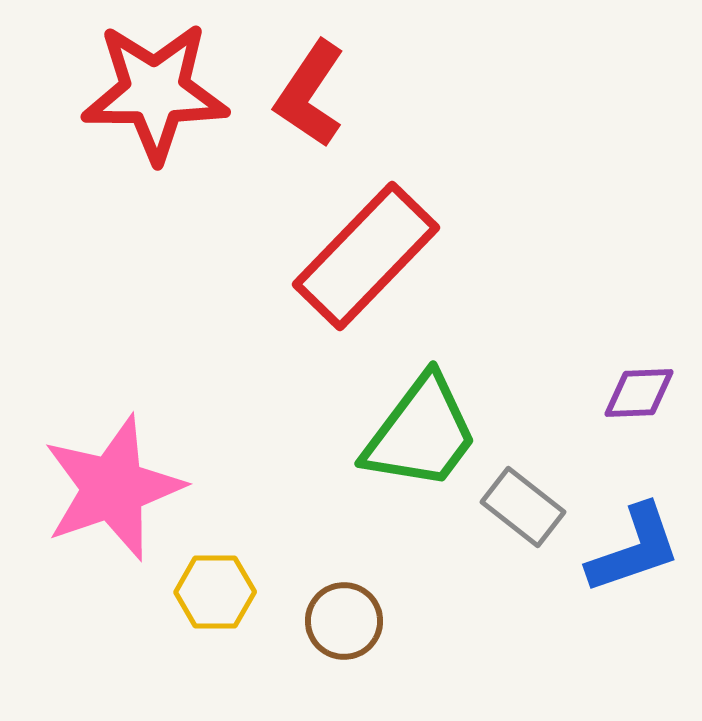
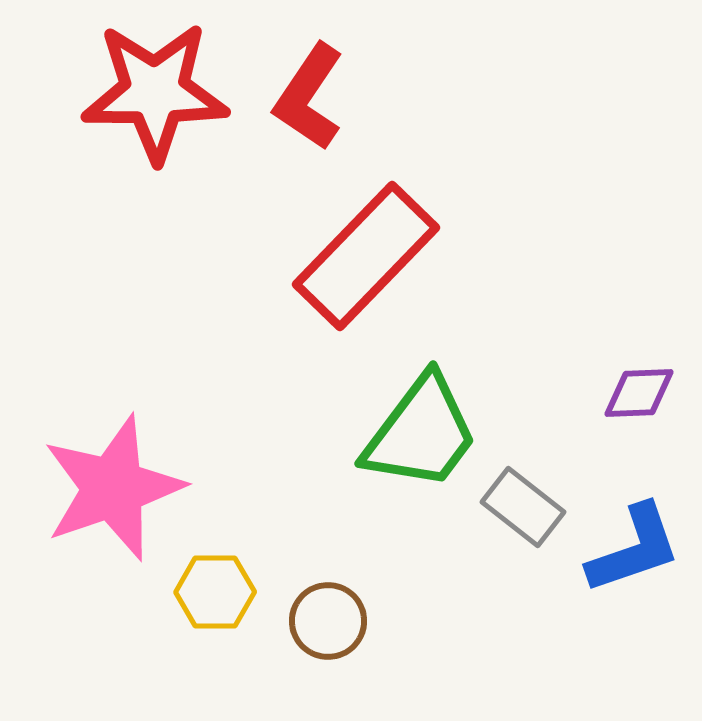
red L-shape: moved 1 px left, 3 px down
brown circle: moved 16 px left
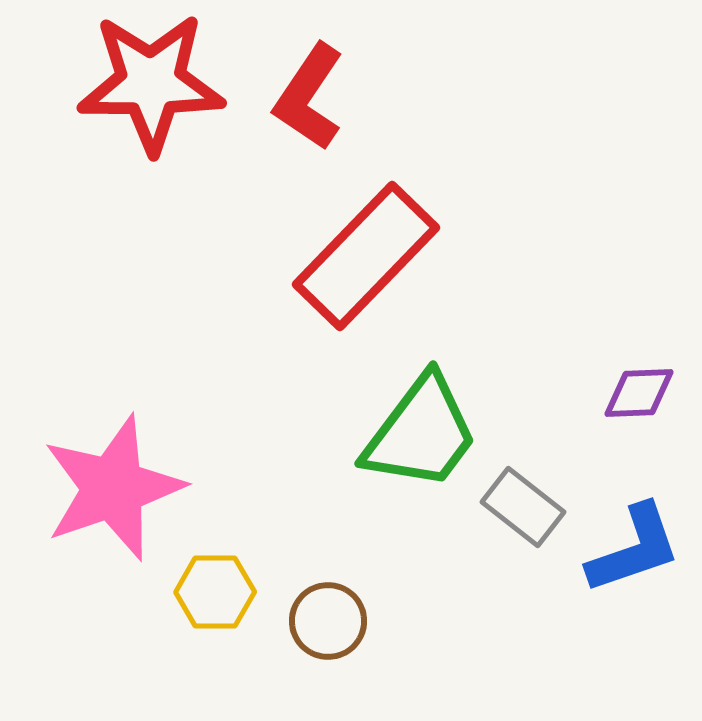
red star: moved 4 px left, 9 px up
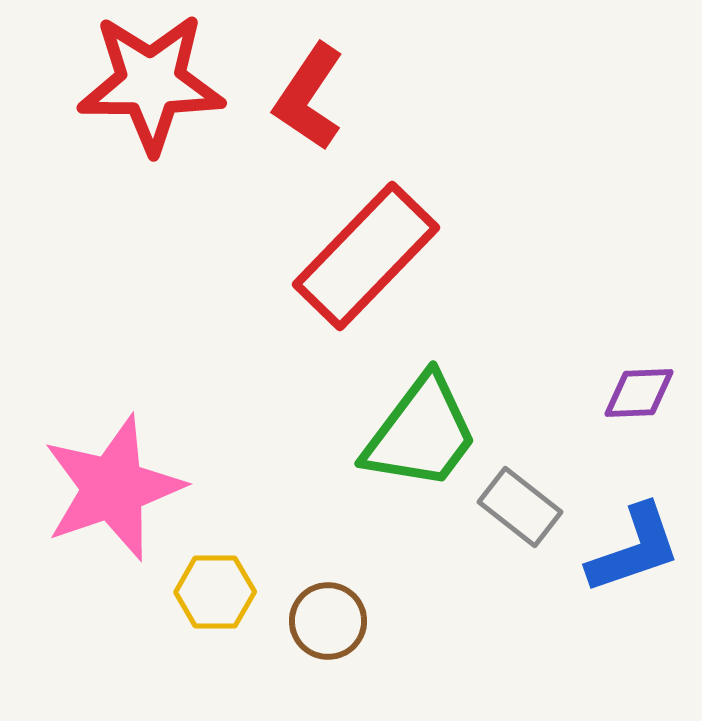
gray rectangle: moved 3 px left
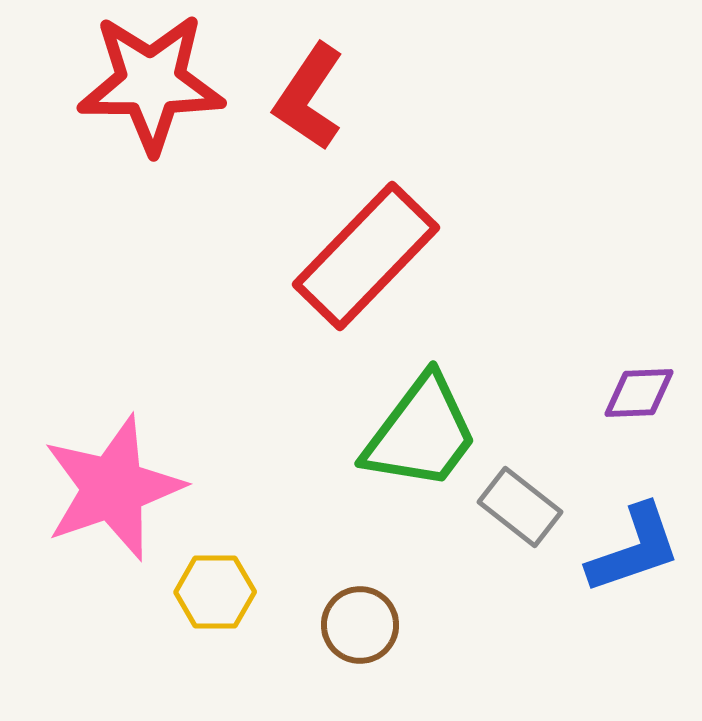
brown circle: moved 32 px right, 4 px down
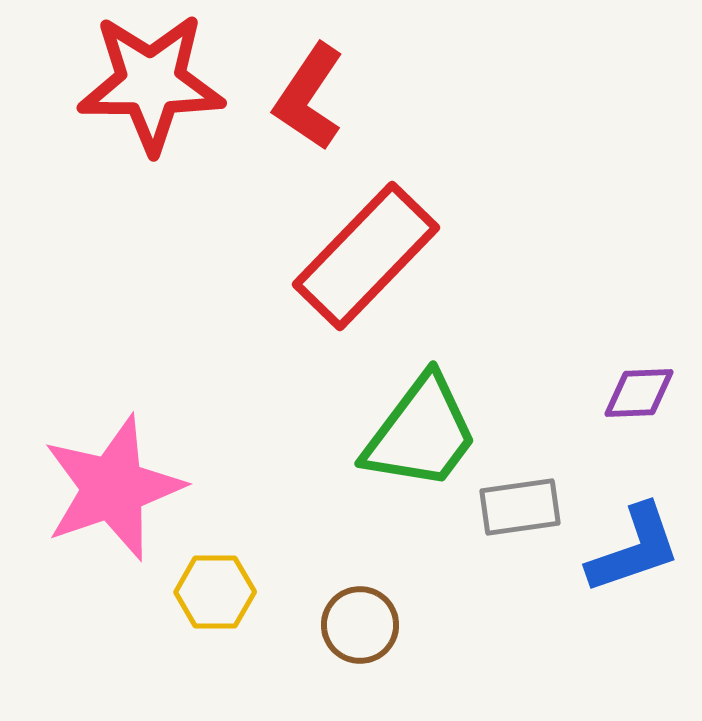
gray rectangle: rotated 46 degrees counterclockwise
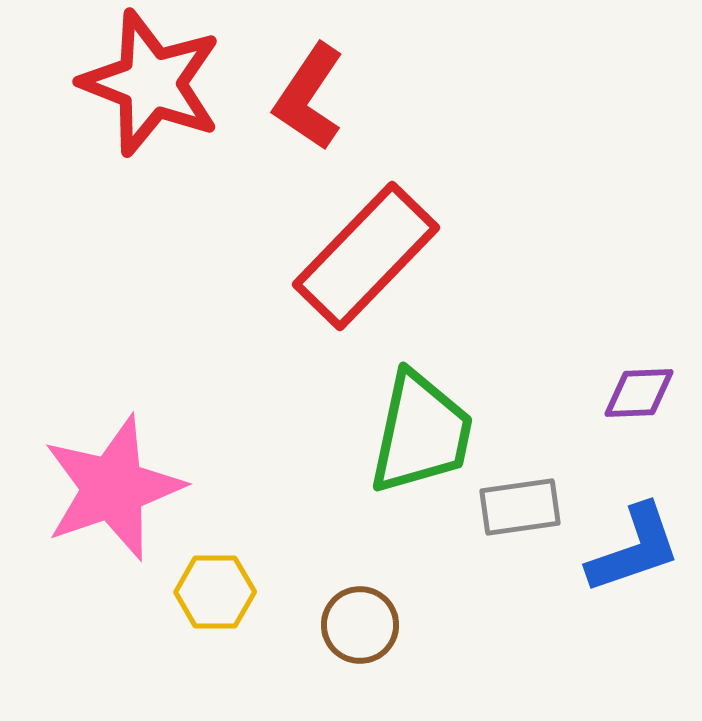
red star: rotated 21 degrees clockwise
green trapezoid: rotated 25 degrees counterclockwise
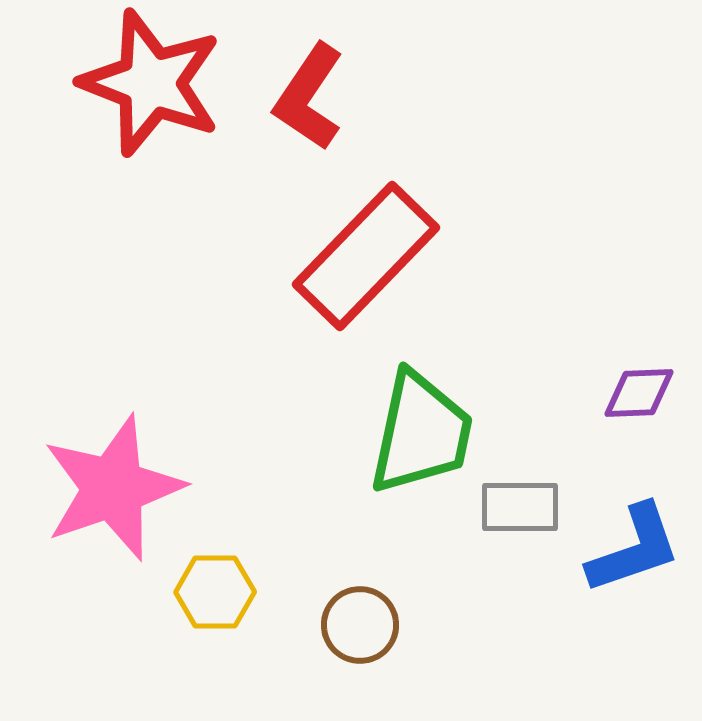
gray rectangle: rotated 8 degrees clockwise
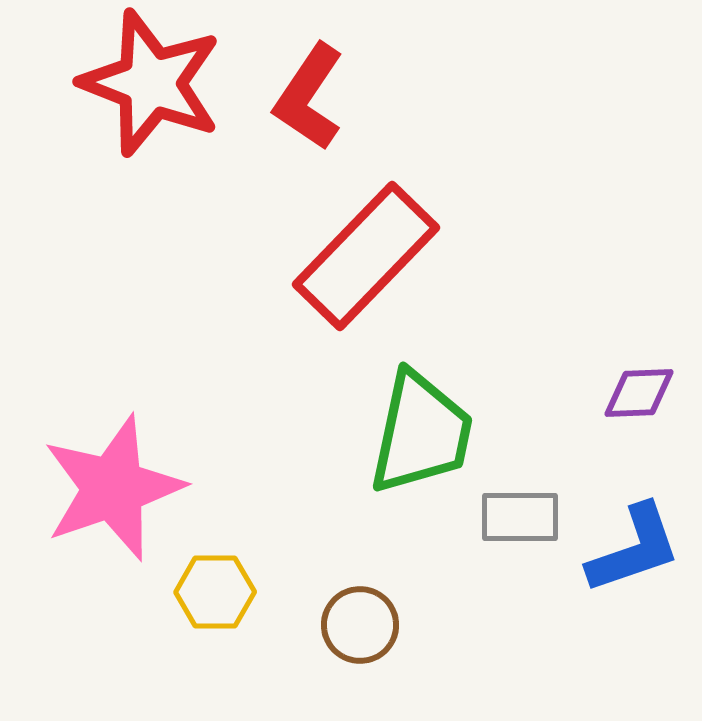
gray rectangle: moved 10 px down
